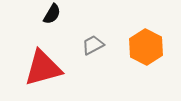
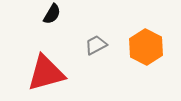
gray trapezoid: moved 3 px right
red triangle: moved 3 px right, 5 px down
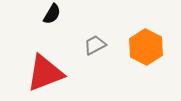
gray trapezoid: moved 1 px left
red triangle: moved 1 px left; rotated 6 degrees counterclockwise
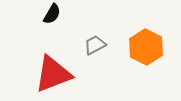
red triangle: moved 8 px right, 1 px down
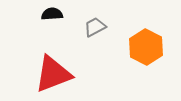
black semicircle: rotated 125 degrees counterclockwise
gray trapezoid: moved 18 px up
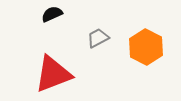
black semicircle: rotated 20 degrees counterclockwise
gray trapezoid: moved 3 px right, 11 px down
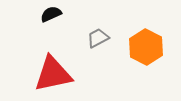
black semicircle: moved 1 px left
red triangle: rotated 9 degrees clockwise
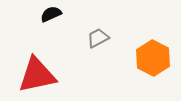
orange hexagon: moved 7 px right, 11 px down
red triangle: moved 16 px left, 1 px down
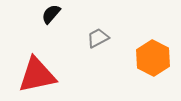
black semicircle: rotated 25 degrees counterclockwise
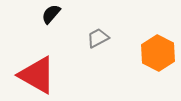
orange hexagon: moved 5 px right, 5 px up
red triangle: rotated 42 degrees clockwise
